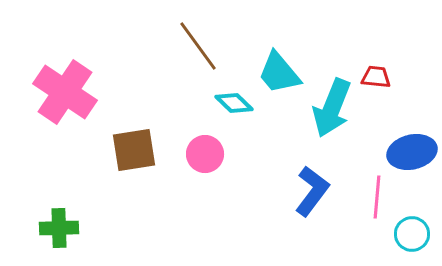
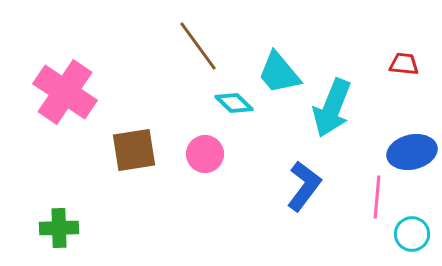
red trapezoid: moved 28 px right, 13 px up
blue L-shape: moved 8 px left, 5 px up
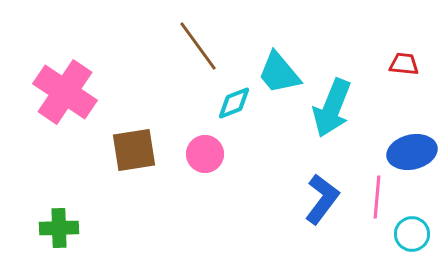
cyan diamond: rotated 66 degrees counterclockwise
blue L-shape: moved 18 px right, 13 px down
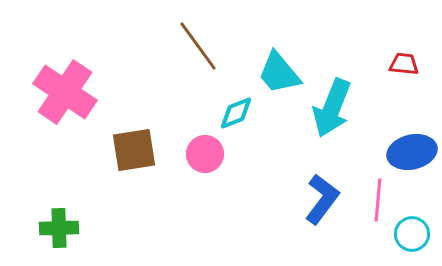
cyan diamond: moved 2 px right, 10 px down
pink line: moved 1 px right, 3 px down
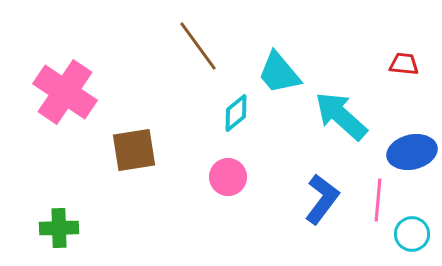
cyan arrow: moved 9 px right, 8 px down; rotated 110 degrees clockwise
cyan diamond: rotated 18 degrees counterclockwise
pink circle: moved 23 px right, 23 px down
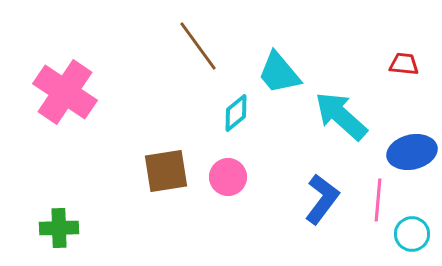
brown square: moved 32 px right, 21 px down
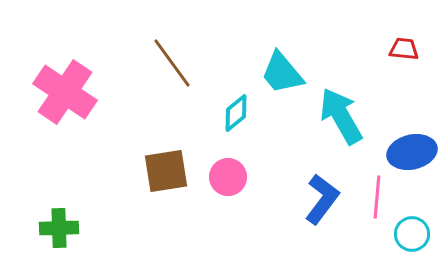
brown line: moved 26 px left, 17 px down
red trapezoid: moved 15 px up
cyan trapezoid: moved 3 px right
cyan arrow: rotated 18 degrees clockwise
pink line: moved 1 px left, 3 px up
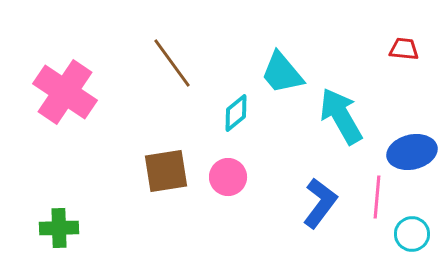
blue L-shape: moved 2 px left, 4 px down
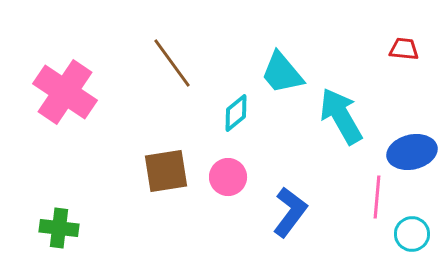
blue L-shape: moved 30 px left, 9 px down
green cross: rotated 9 degrees clockwise
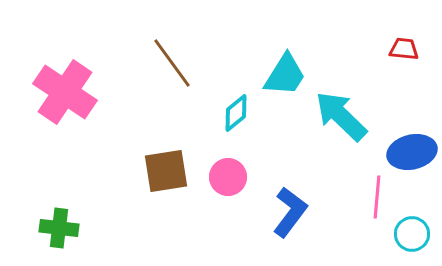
cyan trapezoid: moved 3 px right, 2 px down; rotated 108 degrees counterclockwise
cyan arrow: rotated 16 degrees counterclockwise
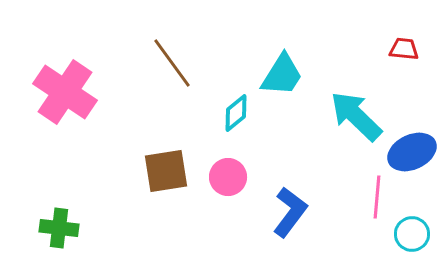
cyan trapezoid: moved 3 px left
cyan arrow: moved 15 px right
blue ellipse: rotated 12 degrees counterclockwise
